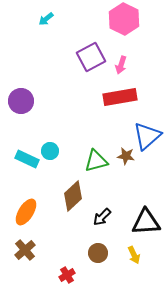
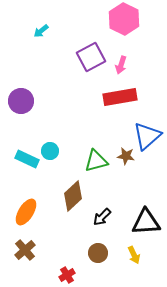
cyan arrow: moved 5 px left, 12 px down
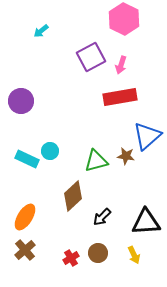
orange ellipse: moved 1 px left, 5 px down
red cross: moved 4 px right, 17 px up
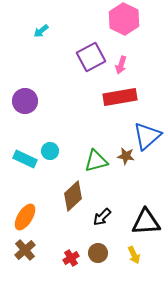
purple circle: moved 4 px right
cyan rectangle: moved 2 px left
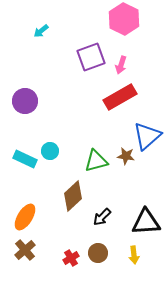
purple square: rotated 8 degrees clockwise
red rectangle: rotated 20 degrees counterclockwise
yellow arrow: rotated 18 degrees clockwise
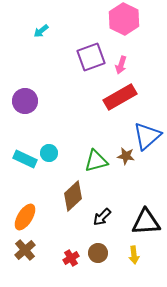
cyan circle: moved 1 px left, 2 px down
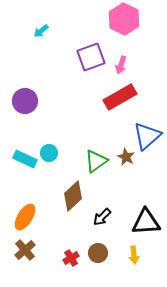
brown star: moved 1 px down; rotated 18 degrees clockwise
green triangle: rotated 20 degrees counterclockwise
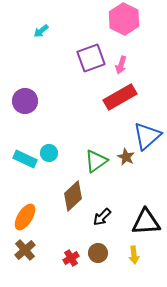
purple square: moved 1 px down
